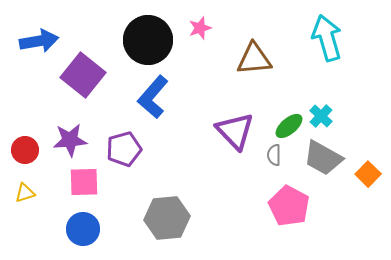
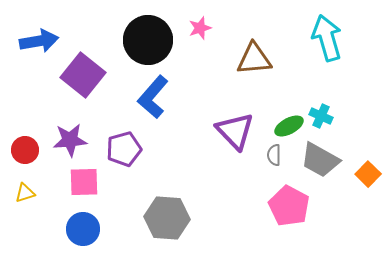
cyan cross: rotated 20 degrees counterclockwise
green ellipse: rotated 12 degrees clockwise
gray trapezoid: moved 3 px left, 2 px down
gray hexagon: rotated 9 degrees clockwise
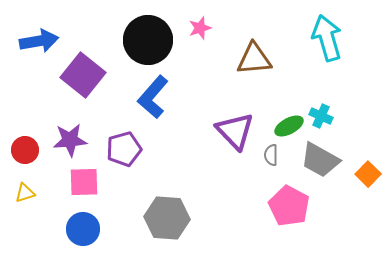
gray semicircle: moved 3 px left
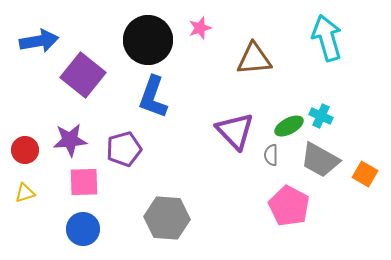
blue L-shape: rotated 21 degrees counterclockwise
orange square: moved 3 px left; rotated 15 degrees counterclockwise
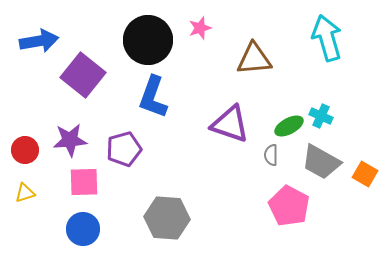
purple triangle: moved 5 px left, 7 px up; rotated 27 degrees counterclockwise
gray trapezoid: moved 1 px right, 2 px down
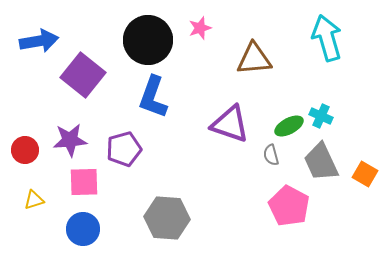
gray semicircle: rotated 15 degrees counterclockwise
gray trapezoid: rotated 36 degrees clockwise
yellow triangle: moved 9 px right, 7 px down
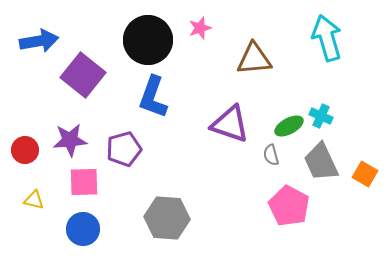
yellow triangle: rotated 30 degrees clockwise
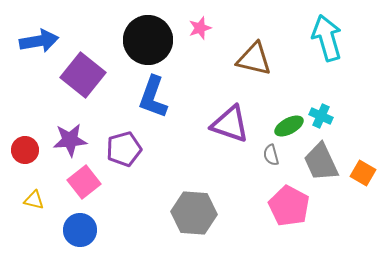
brown triangle: rotated 18 degrees clockwise
orange square: moved 2 px left, 1 px up
pink square: rotated 36 degrees counterclockwise
gray hexagon: moved 27 px right, 5 px up
blue circle: moved 3 px left, 1 px down
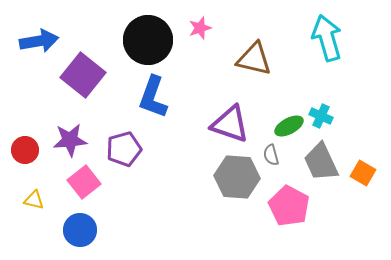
gray hexagon: moved 43 px right, 36 px up
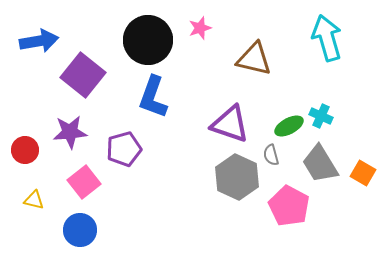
purple star: moved 8 px up
gray trapezoid: moved 1 px left, 2 px down; rotated 6 degrees counterclockwise
gray hexagon: rotated 21 degrees clockwise
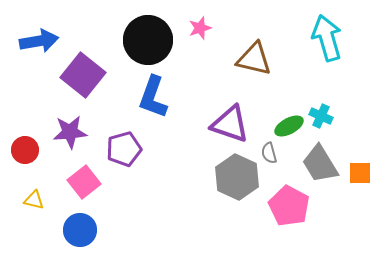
gray semicircle: moved 2 px left, 2 px up
orange square: moved 3 px left; rotated 30 degrees counterclockwise
